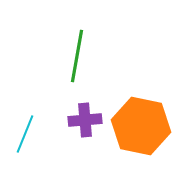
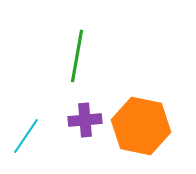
cyan line: moved 1 px right, 2 px down; rotated 12 degrees clockwise
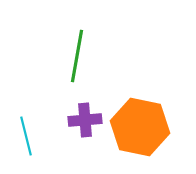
orange hexagon: moved 1 px left, 1 px down
cyan line: rotated 48 degrees counterclockwise
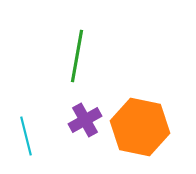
purple cross: rotated 24 degrees counterclockwise
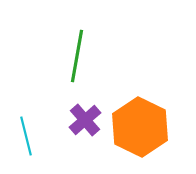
purple cross: rotated 12 degrees counterclockwise
orange hexagon: rotated 14 degrees clockwise
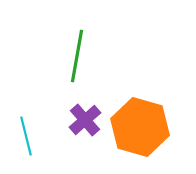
orange hexagon: rotated 10 degrees counterclockwise
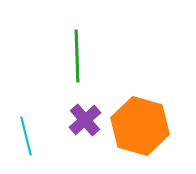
green line: rotated 12 degrees counterclockwise
orange hexagon: moved 1 px up
